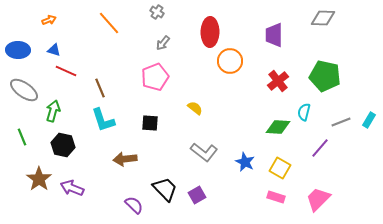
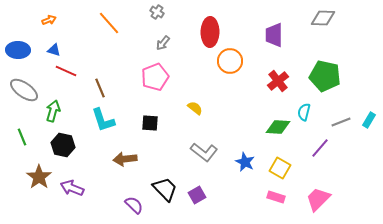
brown star: moved 2 px up
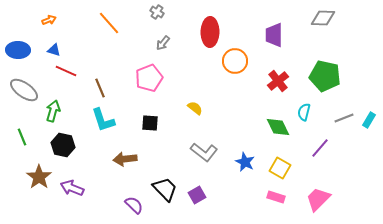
orange circle: moved 5 px right
pink pentagon: moved 6 px left, 1 px down
gray line: moved 3 px right, 4 px up
green diamond: rotated 60 degrees clockwise
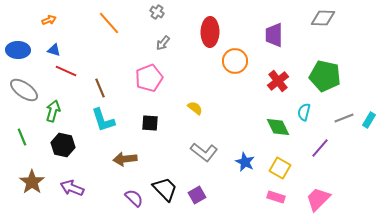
brown star: moved 7 px left, 5 px down
purple semicircle: moved 7 px up
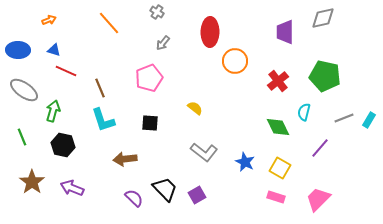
gray diamond: rotated 15 degrees counterclockwise
purple trapezoid: moved 11 px right, 3 px up
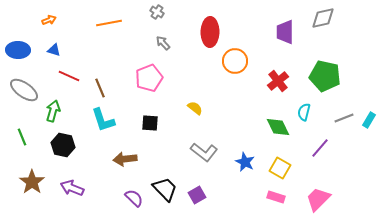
orange line: rotated 60 degrees counterclockwise
gray arrow: rotated 98 degrees clockwise
red line: moved 3 px right, 5 px down
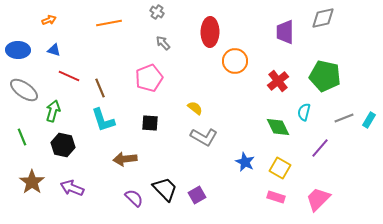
gray L-shape: moved 15 px up; rotated 8 degrees counterclockwise
